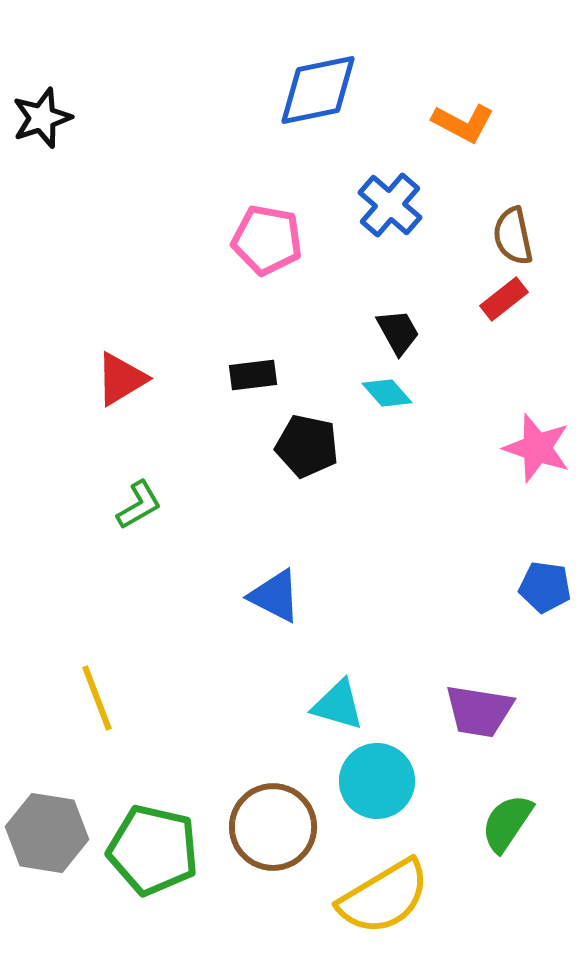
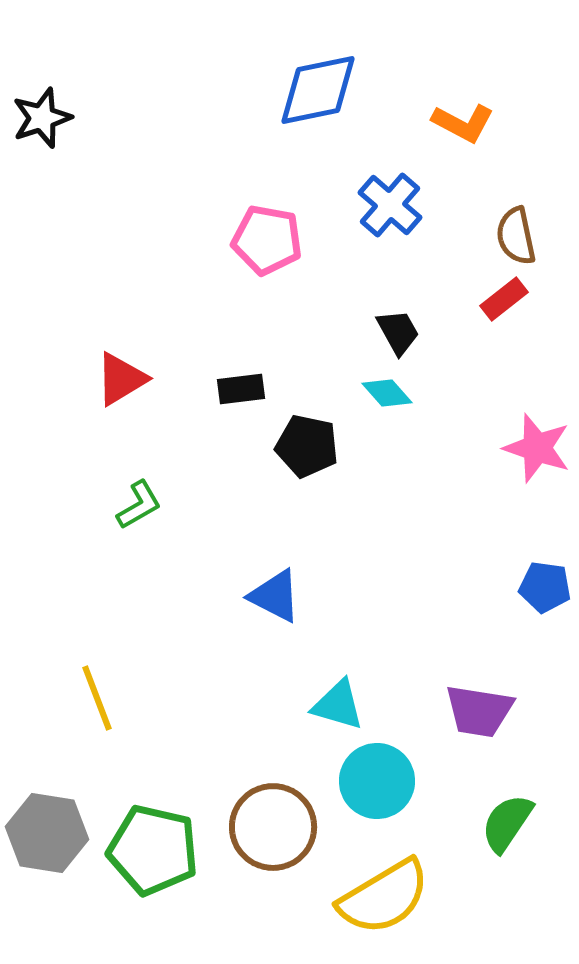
brown semicircle: moved 3 px right
black rectangle: moved 12 px left, 14 px down
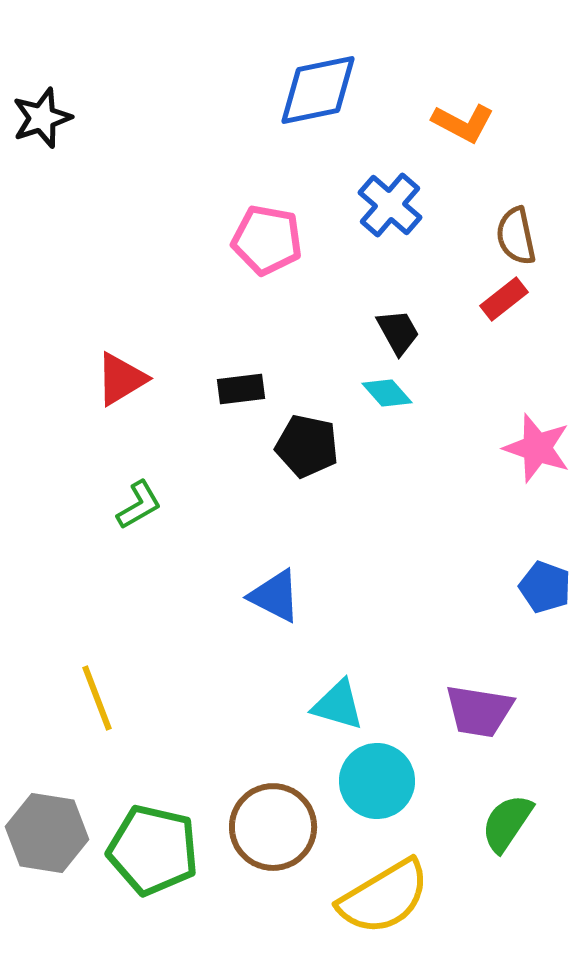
blue pentagon: rotated 12 degrees clockwise
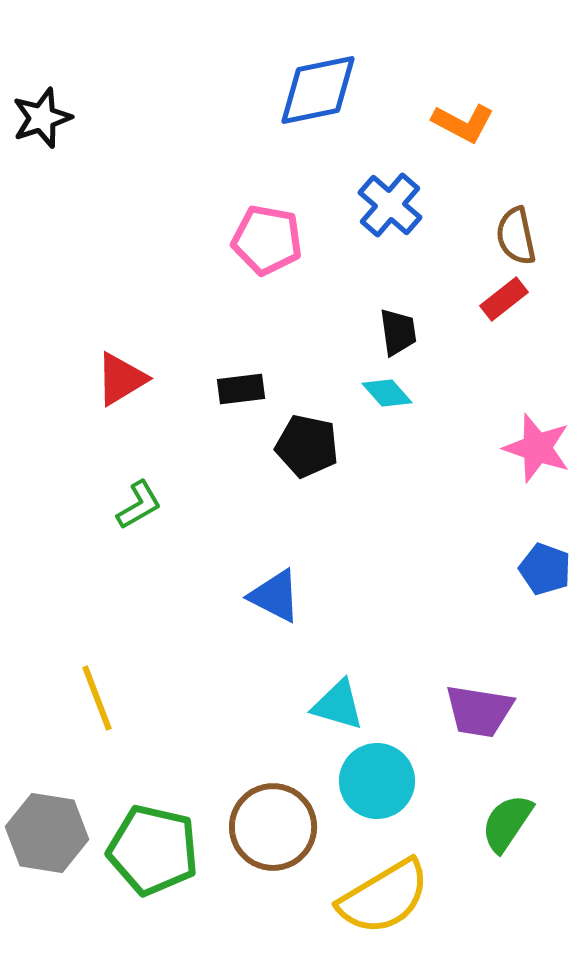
black trapezoid: rotated 21 degrees clockwise
blue pentagon: moved 18 px up
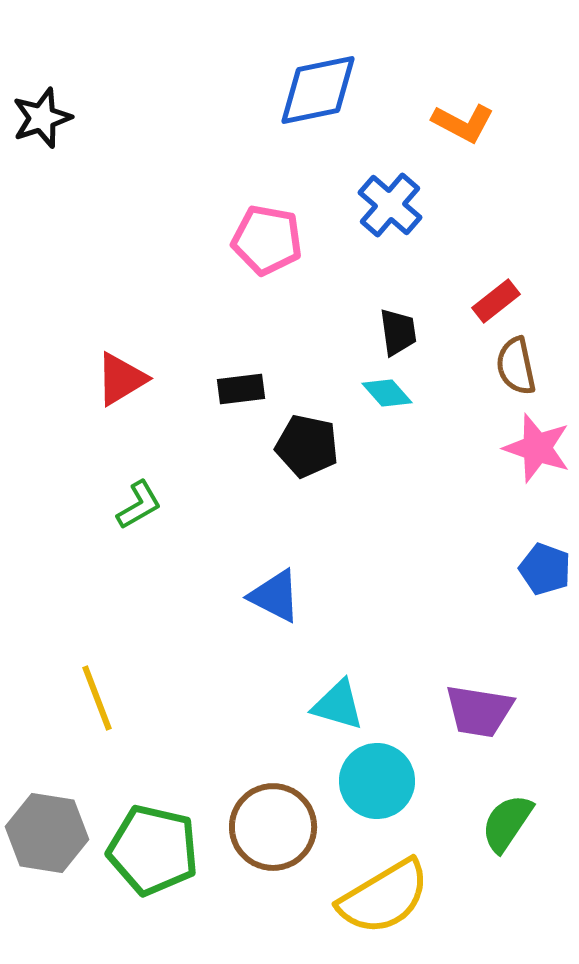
brown semicircle: moved 130 px down
red rectangle: moved 8 px left, 2 px down
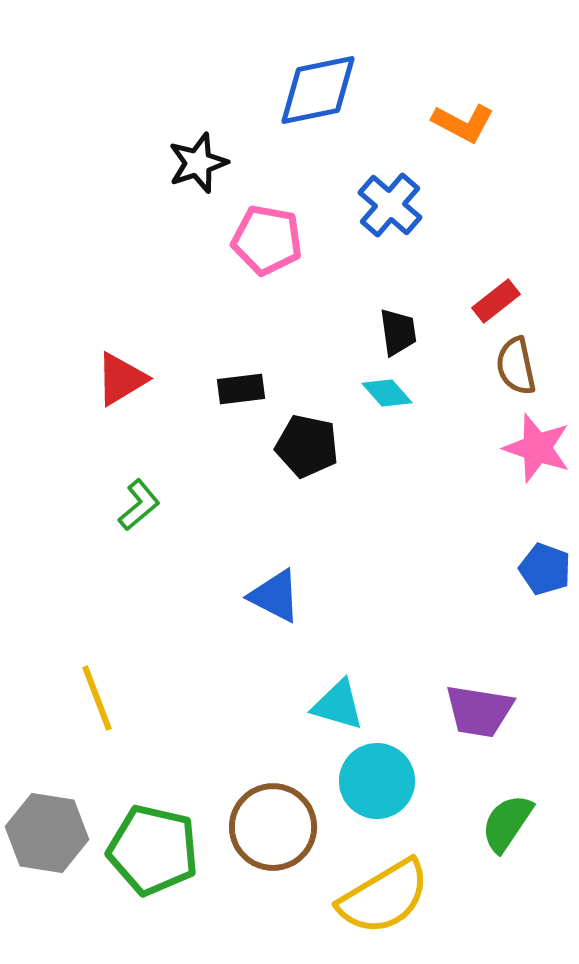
black star: moved 156 px right, 45 px down
green L-shape: rotated 10 degrees counterclockwise
